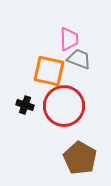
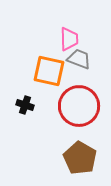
red circle: moved 15 px right
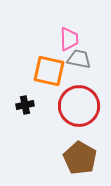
gray trapezoid: rotated 10 degrees counterclockwise
black cross: rotated 30 degrees counterclockwise
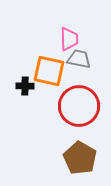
black cross: moved 19 px up; rotated 12 degrees clockwise
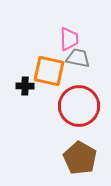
gray trapezoid: moved 1 px left, 1 px up
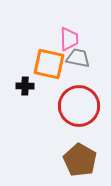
orange square: moved 7 px up
brown pentagon: moved 2 px down
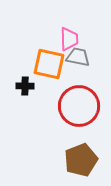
gray trapezoid: moved 1 px up
brown pentagon: moved 1 px right; rotated 20 degrees clockwise
